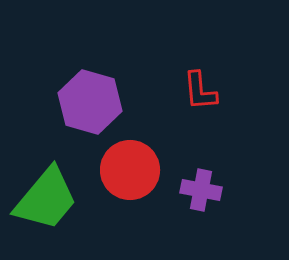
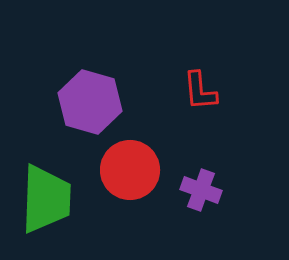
purple cross: rotated 9 degrees clockwise
green trapezoid: rotated 38 degrees counterclockwise
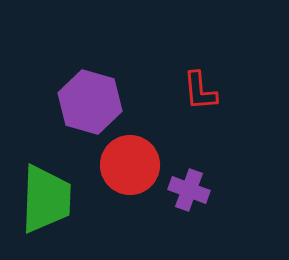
red circle: moved 5 px up
purple cross: moved 12 px left
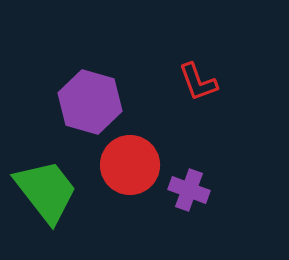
red L-shape: moved 2 px left, 9 px up; rotated 15 degrees counterclockwise
green trapezoid: moved 8 px up; rotated 40 degrees counterclockwise
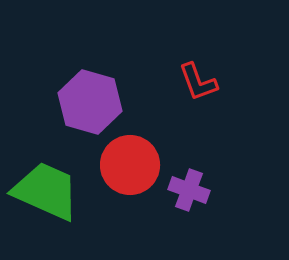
green trapezoid: rotated 28 degrees counterclockwise
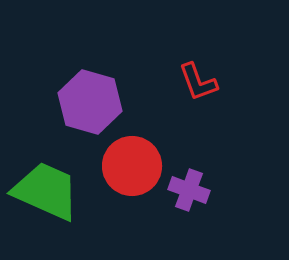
red circle: moved 2 px right, 1 px down
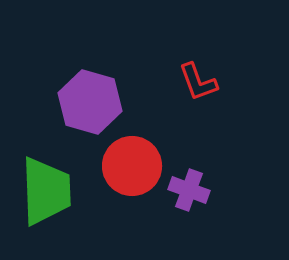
green trapezoid: rotated 64 degrees clockwise
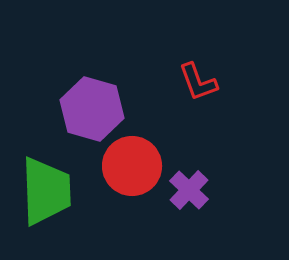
purple hexagon: moved 2 px right, 7 px down
purple cross: rotated 24 degrees clockwise
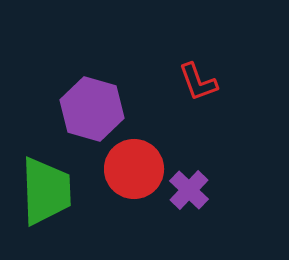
red circle: moved 2 px right, 3 px down
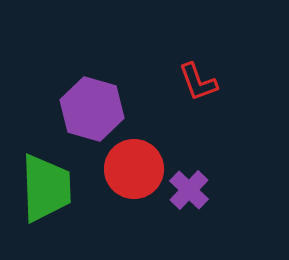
green trapezoid: moved 3 px up
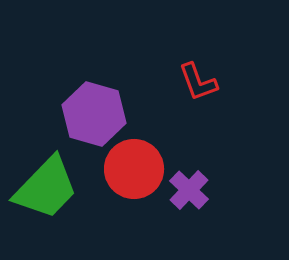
purple hexagon: moved 2 px right, 5 px down
green trapezoid: rotated 46 degrees clockwise
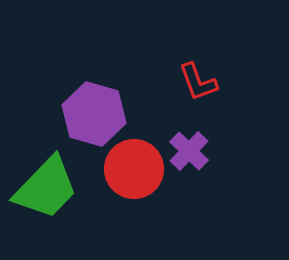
purple cross: moved 39 px up
